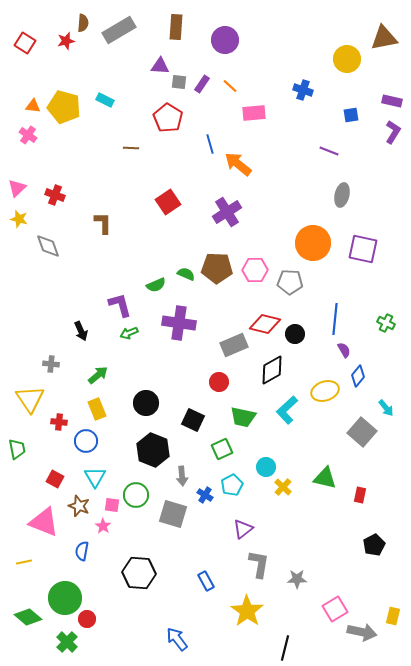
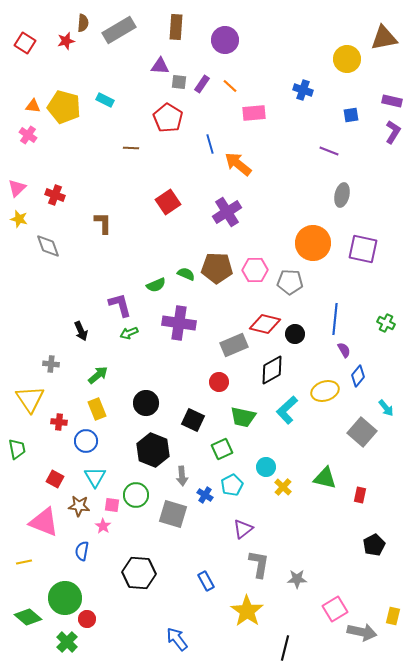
brown star at (79, 506): rotated 15 degrees counterclockwise
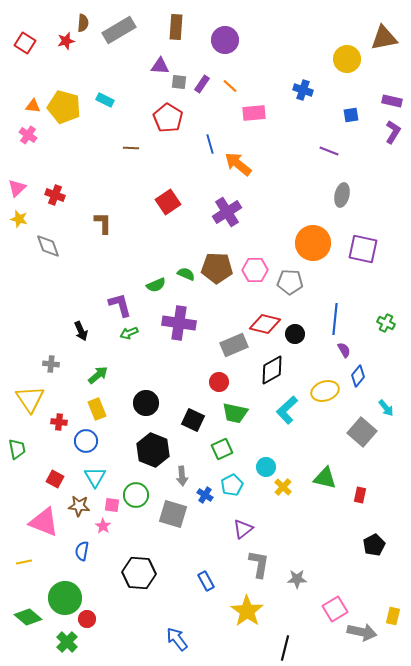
green trapezoid at (243, 417): moved 8 px left, 4 px up
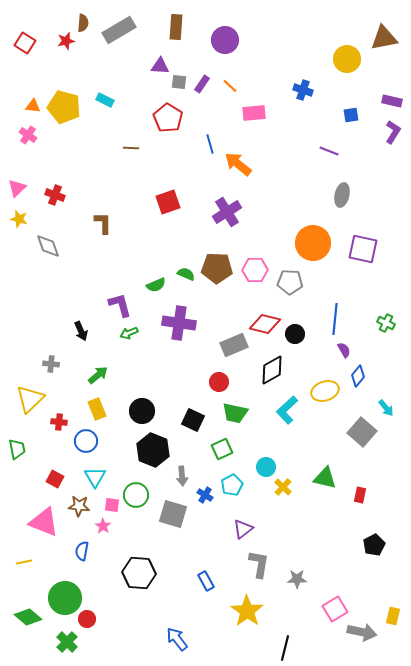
red square at (168, 202): rotated 15 degrees clockwise
yellow triangle at (30, 399): rotated 20 degrees clockwise
black circle at (146, 403): moved 4 px left, 8 px down
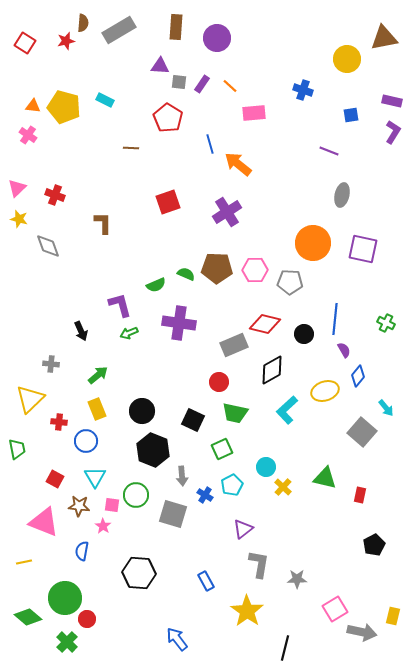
purple circle at (225, 40): moved 8 px left, 2 px up
black circle at (295, 334): moved 9 px right
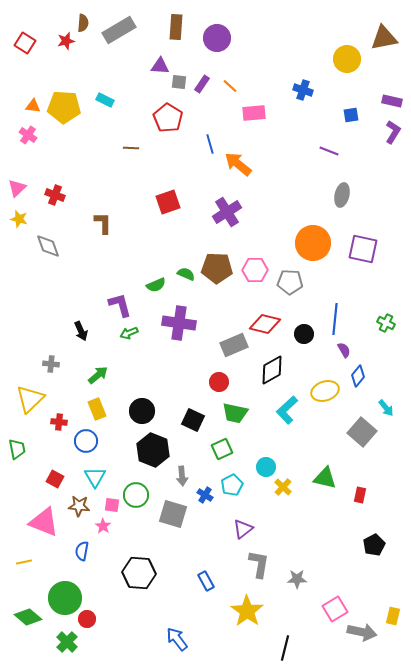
yellow pentagon at (64, 107): rotated 12 degrees counterclockwise
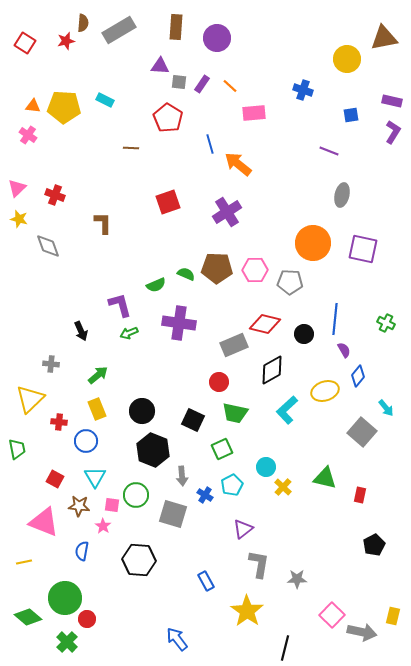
black hexagon at (139, 573): moved 13 px up
pink square at (335, 609): moved 3 px left, 6 px down; rotated 15 degrees counterclockwise
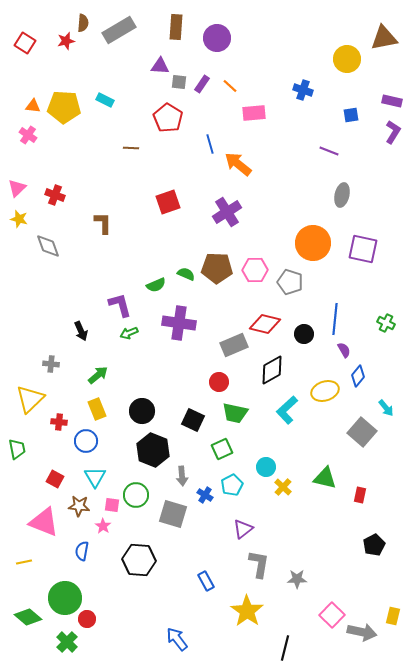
gray pentagon at (290, 282): rotated 15 degrees clockwise
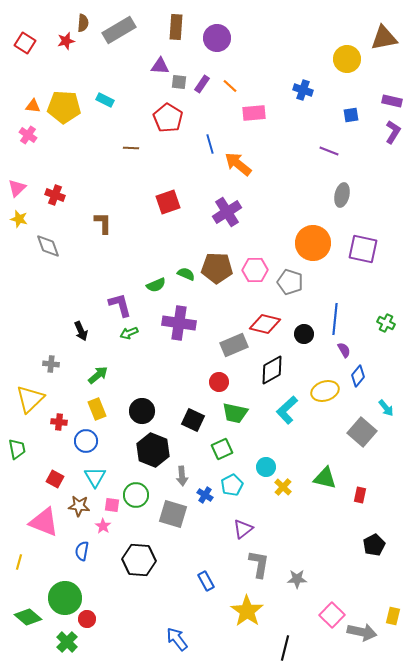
yellow line at (24, 562): moved 5 px left; rotated 63 degrees counterclockwise
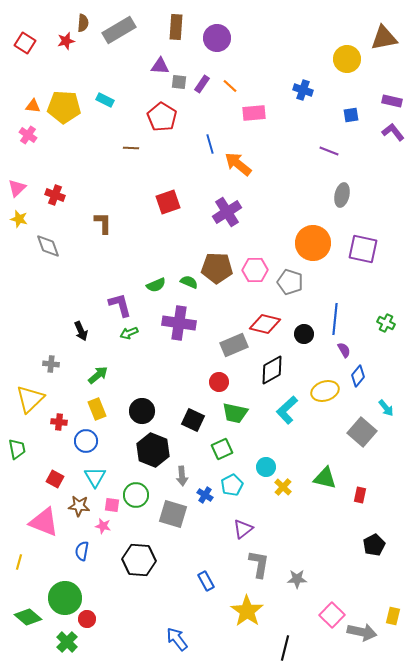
red pentagon at (168, 118): moved 6 px left, 1 px up
purple L-shape at (393, 132): rotated 70 degrees counterclockwise
green semicircle at (186, 274): moved 3 px right, 8 px down
pink star at (103, 526): rotated 21 degrees counterclockwise
